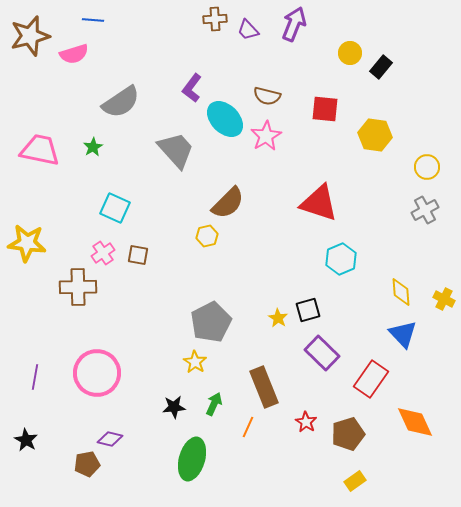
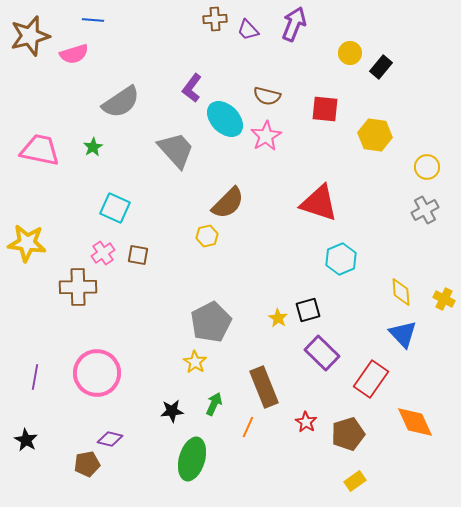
black star at (174, 407): moved 2 px left, 4 px down
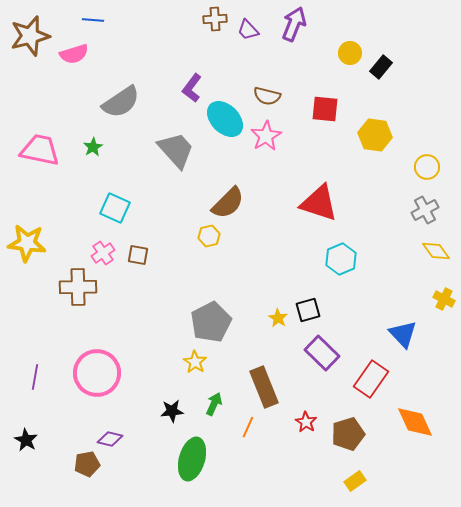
yellow hexagon at (207, 236): moved 2 px right
yellow diamond at (401, 292): moved 35 px right, 41 px up; rotated 32 degrees counterclockwise
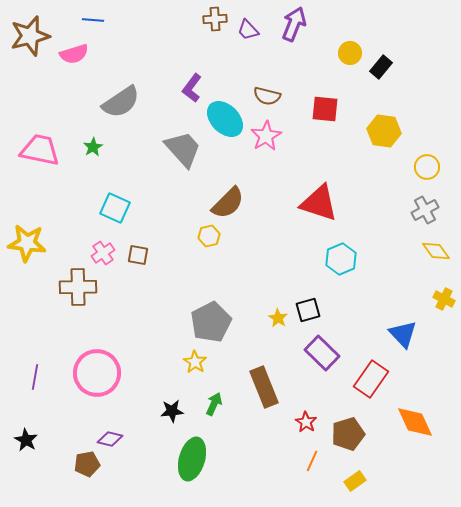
yellow hexagon at (375, 135): moved 9 px right, 4 px up
gray trapezoid at (176, 150): moved 7 px right, 1 px up
orange line at (248, 427): moved 64 px right, 34 px down
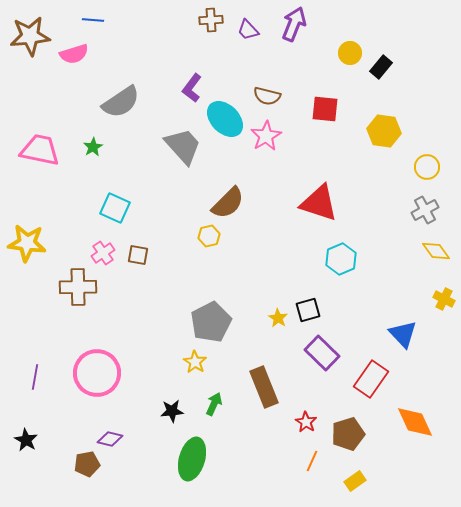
brown cross at (215, 19): moved 4 px left, 1 px down
brown star at (30, 36): rotated 9 degrees clockwise
gray trapezoid at (183, 149): moved 3 px up
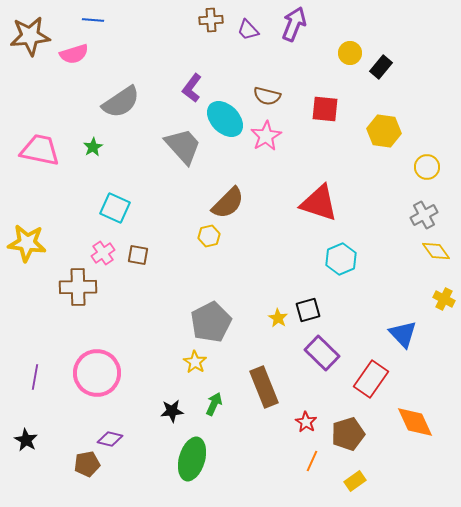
gray cross at (425, 210): moved 1 px left, 5 px down
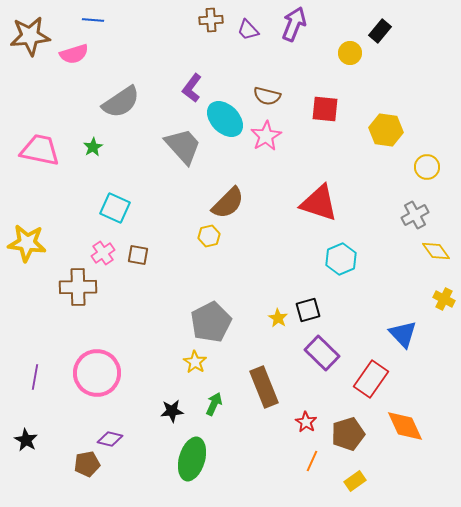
black rectangle at (381, 67): moved 1 px left, 36 px up
yellow hexagon at (384, 131): moved 2 px right, 1 px up
gray cross at (424, 215): moved 9 px left
orange diamond at (415, 422): moved 10 px left, 4 px down
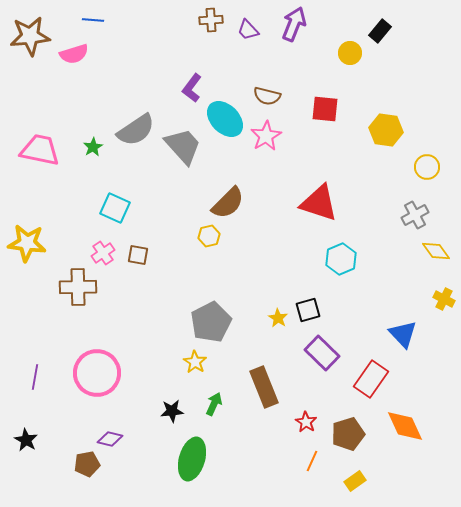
gray semicircle at (121, 102): moved 15 px right, 28 px down
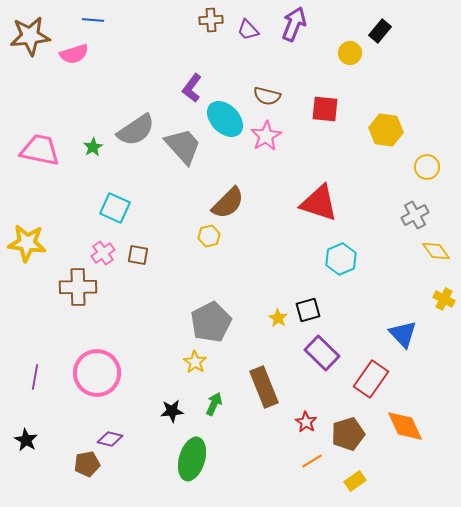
orange line at (312, 461): rotated 35 degrees clockwise
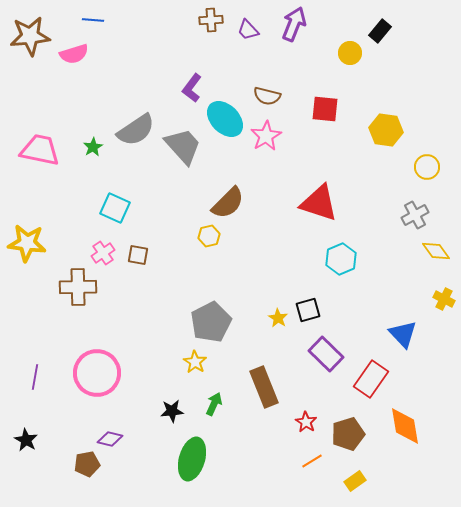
purple rectangle at (322, 353): moved 4 px right, 1 px down
orange diamond at (405, 426): rotated 15 degrees clockwise
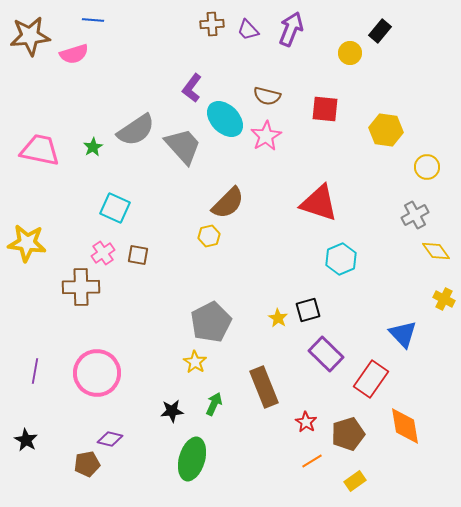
brown cross at (211, 20): moved 1 px right, 4 px down
purple arrow at (294, 24): moved 3 px left, 5 px down
brown cross at (78, 287): moved 3 px right
purple line at (35, 377): moved 6 px up
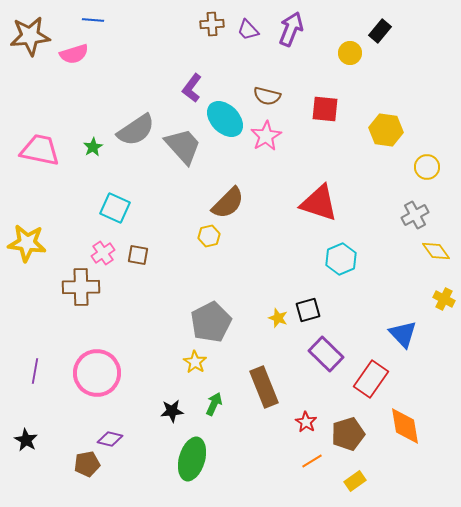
yellow star at (278, 318): rotated 12 degrees counterclockwise
